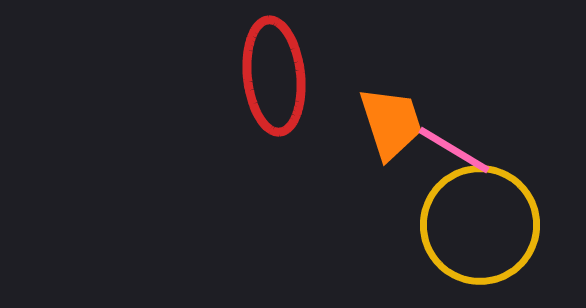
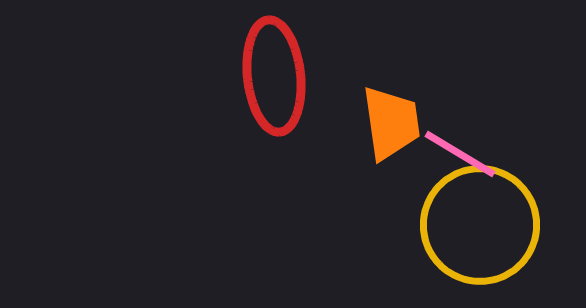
orange trapezoid: rotated 10 degrees clockwise
pink line: moved 6 px right, 4 px down
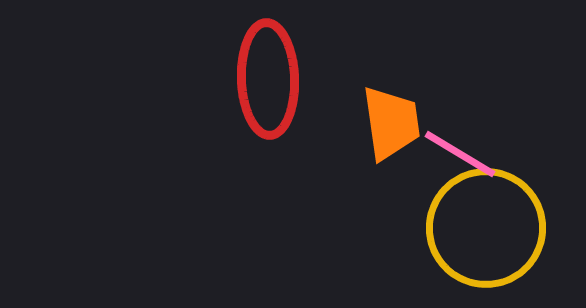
red ellipse: moved 6 px left, 3 px down; rotated 4 degrees clockwise
yellow circle: moved 6 px right, 3 px down
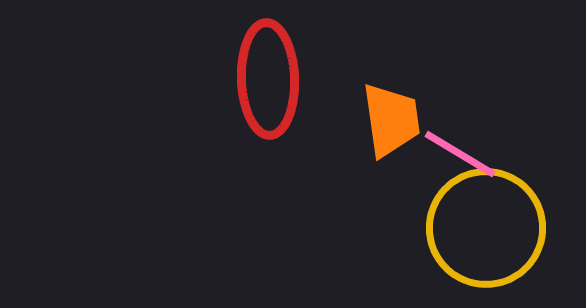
orange trapezoid: moved 3 px up
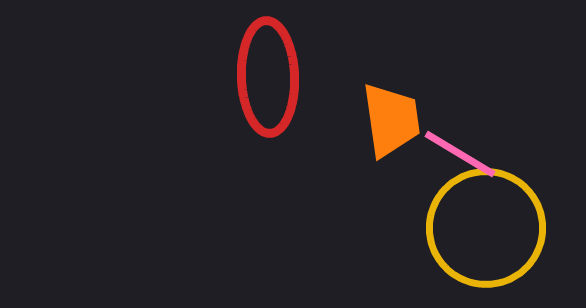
red ellipse: moved 2 px up
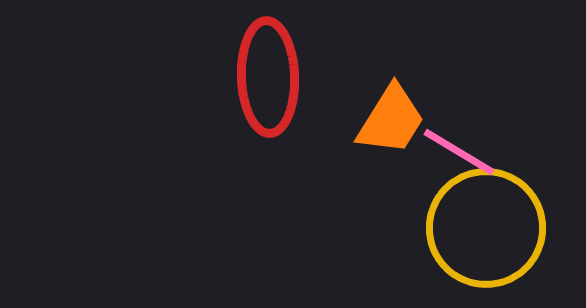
orange trapezoid: rotated 40 degrees clockwise
pink line: moved 1 px left, 2 px up
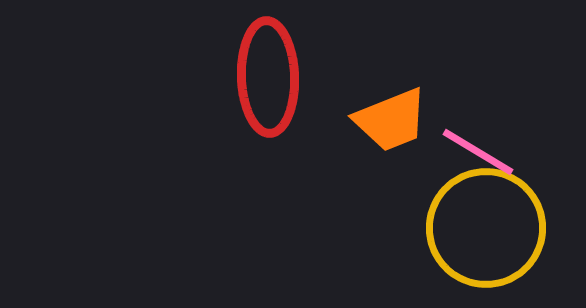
orange trapezoid: rotated 36 degrees clockwise
pink line: moved 19 px right
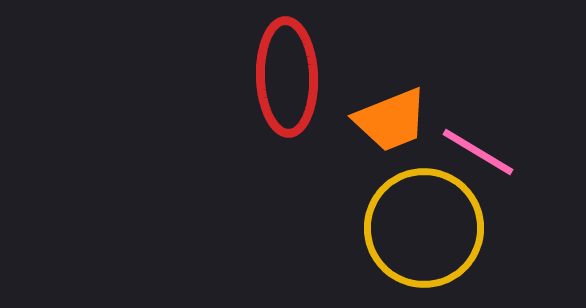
red ellipse: moved 19 px right
yellow circle: moved 62 px left
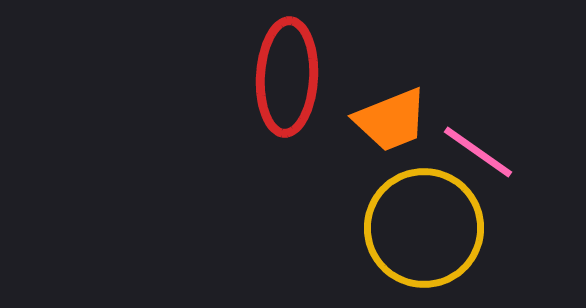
red ellipse: rotated 5 degrees clockwise
pink line: rotated 4 degrees clockwise
